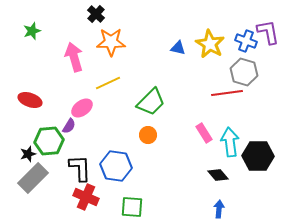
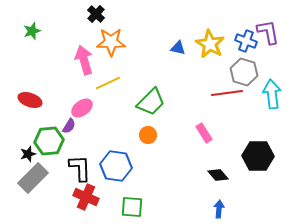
pink arrow: moved 10 px right, 3 px down
cyan arrow: moved 42 px right, 48 px up
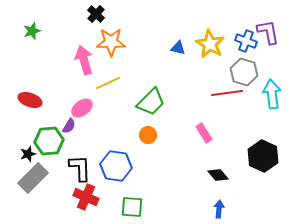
black hexagon: moved 5 px right; rotated 24 degrees clockwise
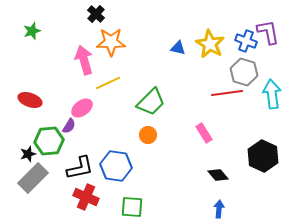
black L-shape: rotated 80 degrees clockwise
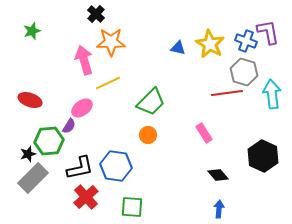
red cross: rotated 25 degrees clockwise
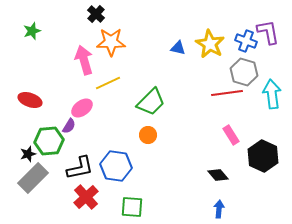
pink rectangle: moved 27 px right, 2 px down
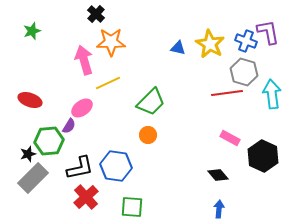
pink rectangle: moved 1 px left, 3 px down; rotated 30 degrees counterclockwise
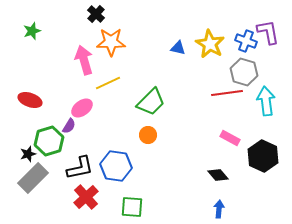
cyan arrow: moved 6 px left, 7 px down
green hexagon: rotated 12 degrees counterclockwise
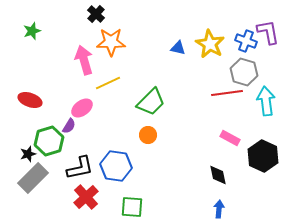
black diamond: rotated 30 degrees clockwise
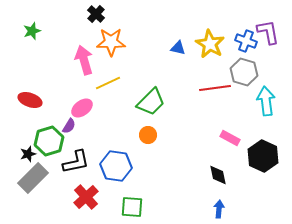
red line: moved 12 px left, 5 px up
black L-shape: moved 4 px left, 6 px up
